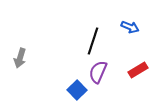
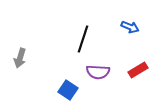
black line: moved 10 px left, 2 px up
purple semicircle: rotated 110 degrees counterclockwise
blue square: moved 9 px left; rotated 12 degrees counterclockwise
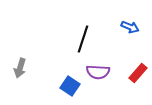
gray arrow: moved 10 px down
red rectangle: moved 3 px down; rotated 18 degrees counterclockwise
blue square: moved 2 px right, 4 px up
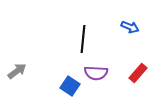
black line: rotated 12 degrees counterclockwise
gray arrow: moved 3 px left, 3 px down; rotated 144 degrees counterclockwise
purple semicircle: moved 2 px left, 1 px down
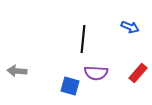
gray arrow: rotated 138 degrees counterclockwise
blue square: rotated 18 degrees counterclockwise
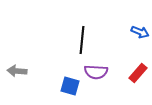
blue arrow: moved 10 px right, 5 px down
black line: moved 1 px left, 1 px down
purple semicircle: moved 1 px up
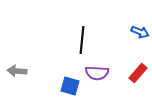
purple semicircle: moved 1 px right, 1 px down
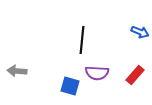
red rectangle: moved 3 px left, 2 px down
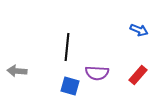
blue arrow: moved 1 px left, 2 px up
black line: moved 15 px left, 7 px down
red rectangle: moved 3 px right
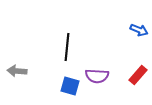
purple semicircle: moved 3 px down
